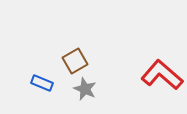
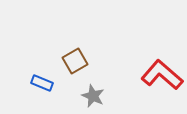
gray star: moved 8 px right, 7 px down
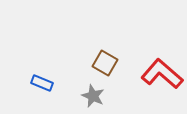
brown square: moved 30 px right, 2 px down; rotated 30 degrees counterclockwise
red L-shape: moved 1 px up
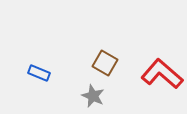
blue rectangle: moved 3 px left, 10 px up
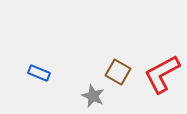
brown square: moved 13 px right, 9 px down
red L-shape: rotated 69 degrees counterclockwise
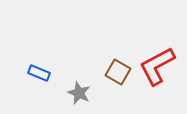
red L-shape: moved 5 px left, 8 px up
gray star: moved 14 px left, 3 px up
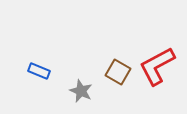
blue rectangle: moved 2 px up
gray star: moved 2 px right, 2 px up
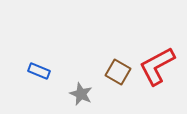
gray star: moved 3 px down
